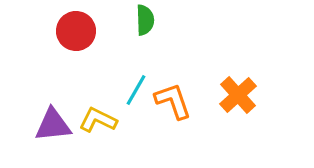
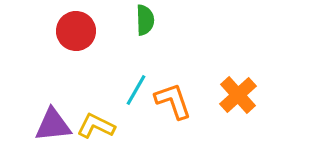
yellow L-shape: moved 2 px left, 6 px down
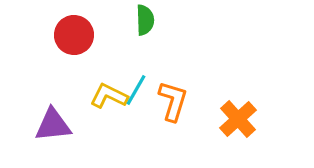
red circle: moved 2 px left, 4 px down
orange cross: moved 24 px down
orange L-shape: rotated 36 degrees clockwise
yellow L-shape: moved 13 px right, 30 px up
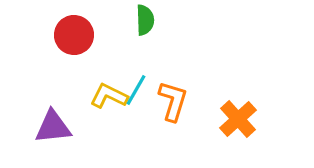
purple triangle: moved 2 px down
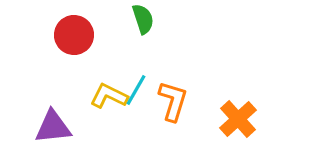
green semicircle: moved 2 px left, 1 px up; rotated 16 degrees counterclockwise
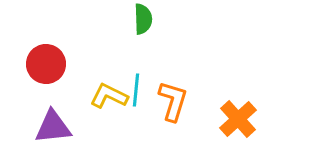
green semicircle: rotated 16 degrees clockwise
red circle: moved 28 px left, 29 px down
cyan line: rotated 24 degrees counterclockwise
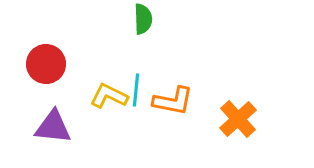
orange L-shape: rotated 84 degrees clockwise
purple triangle: rotated 12 degrees clockwise
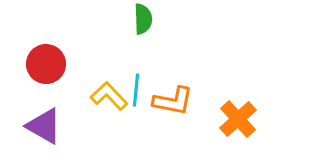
yellow L-shape: rotated 21 degrees clockwise
purple triangle: moved 9 px left, 1 px up; rotated 24 degrees clockwise
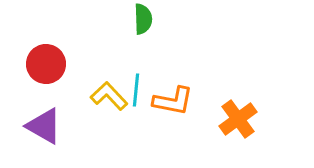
orange cross: rotated 6 degrees clockwise
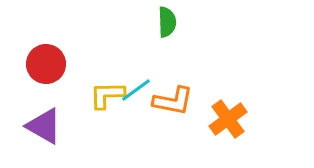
green semicircle: moved 24 px right, 3 px down
cyan line: rotated 48 degrees clockwise
yellow L-shape: moved 2 px left, 1 px up; rotated 48 degrees counterclockwise
orange cross: moved 10 px left
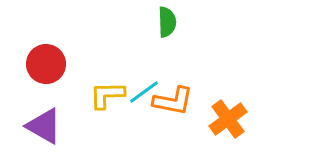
cyan line: moved 8 px right, 2 px down
